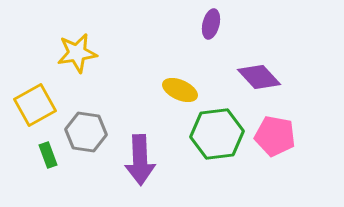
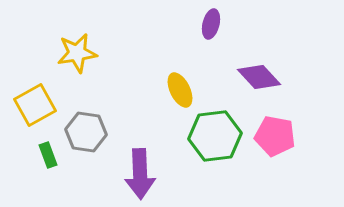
yellow ellipse: rotated 40 degrees clockwise
green hexagon: moved 2 px left, 2 px down
purple arrow: moved 14 px down
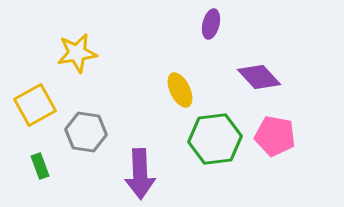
green hexagon: moved 3 px down
green rectangle: moved 8 px left, 11 px down
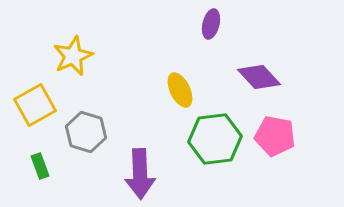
yellow star: moved 4 px left, 3 px down; rotated 15 degrees counterclockwise
gray hexagon: rotated 9 degrees clockwise
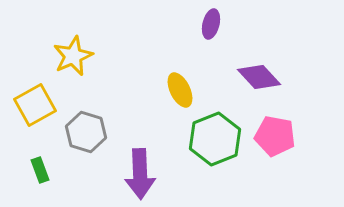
green hexagon: rotated 15 degrees counterclockwise
green rectangle: moved 4 px down
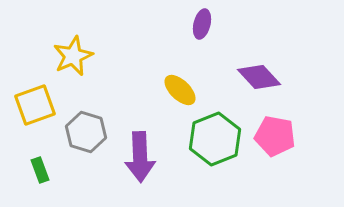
purple ellipse: moved 9 px left
yellow ellipse: rotated 20 degrees counterclockwise
yellow square: rotated 9 degrees clockwise
purple arrow: moved 17 px up
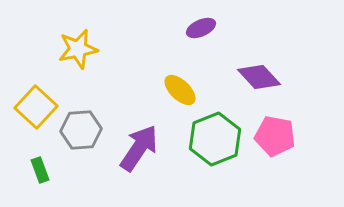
purple ellipse: moved 1 px left, 4 px down; rotated 52 degrees clockwise
yellow star: moved 5 px right, 7 px up; rotated 12 degrees clockwise
yellow square: moved 1 px right, 2 px down; rotated 27 degrees counterclockwise
gray hexagon: moved 5 px left, 2 px up; rotated 21 degrees counterclockwise
purple arrow: moved 1 px left, 9 px up; rotated 144 degrees counterclockwise
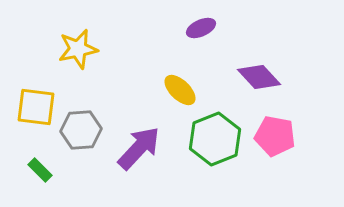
yellow square: rotated 36 degrees counterclockwise
purple arrow: rotated 9 degrees clockwise
green rectangle: rotated 25 degrees counterclockwise
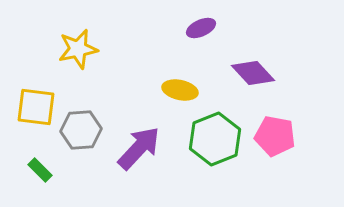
purple diamond: moved 6 px left, 4 px up
yellow ellipse: rotated 32 degrees counterclockwise
